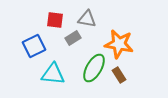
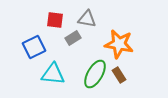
blue square: moved 1 px down
green ellipse: moved 1 px right, 6 px down
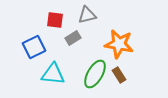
gray triangle: moved 4 px up; rotated 24 degrees counterclockwise
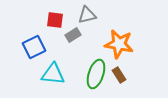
gray rectangle: moved 3 px up
green ellipse: moved 1 px right; rotated 12 degrees counterclockwise
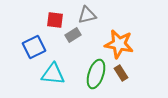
brown rectangle: moved 2 px right, 2 px up
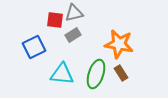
gray triangle: moved 13 px left, 2 px up
cyan triangle: moved 9 px right
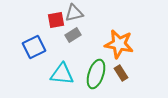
red square: moved 1 px right; rotated 18 degrees counterclockwise
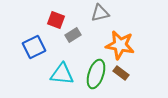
gray triangle: moved 26 px right
red square: rotated 30 degrees clockwise
orange star: moved 1 px right, 1 px down
brown rectangle: rotated 21 degrees counterclockwise
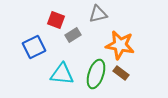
gray triangle: moved 2 px left, 1 px down
